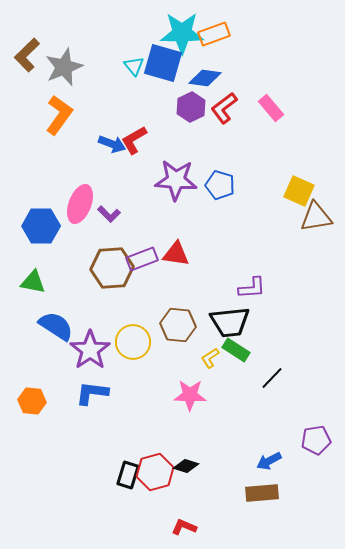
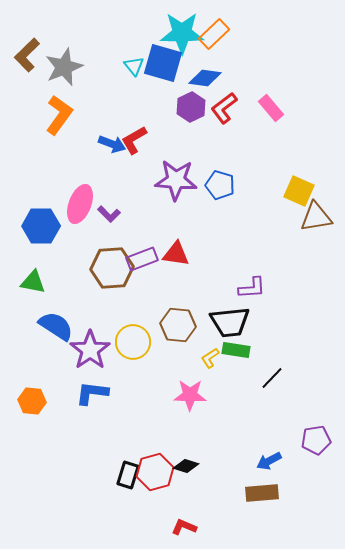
orange rectangle at (214, 34): rotated 24 degrees counterclockwise
green rectangle at (236, 350): rotated 24 degrees counterclockwise
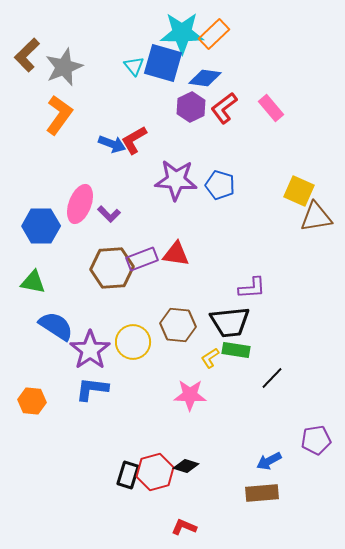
blue L-shape at (92, 393): moved 4 px up
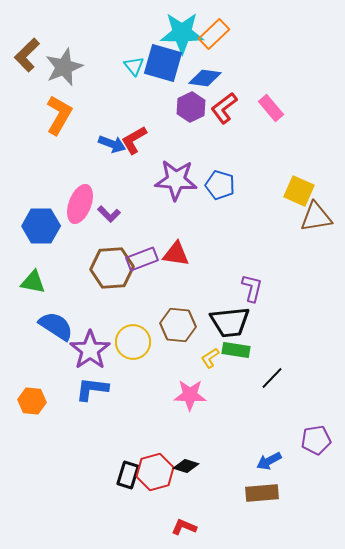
orange L-shape at (59, 115): rotated 6 degrees counterclockwise
purple L-shape at (252, 288): rotated 72 degrees counterclockwise
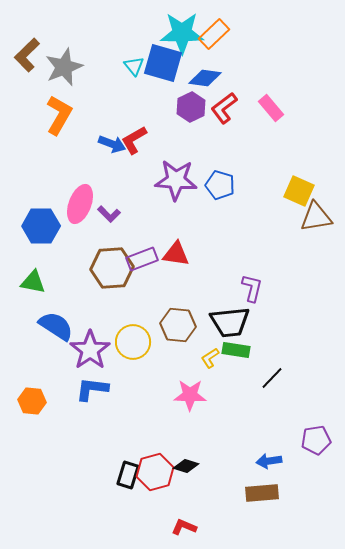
blue arrow at (269, 461): rotated 20 degrees clockwise
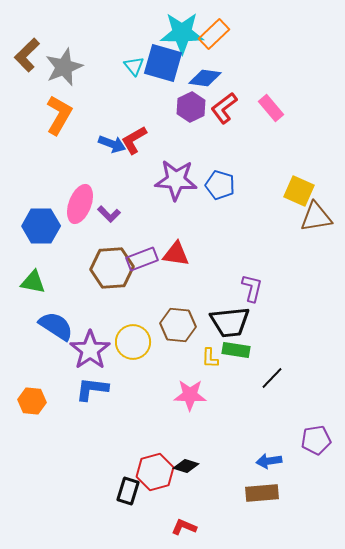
yellow L-shape at (210, 358): rotated 55 degrees counterclockwise
black rectangle at (128, 475): moved 16 px down
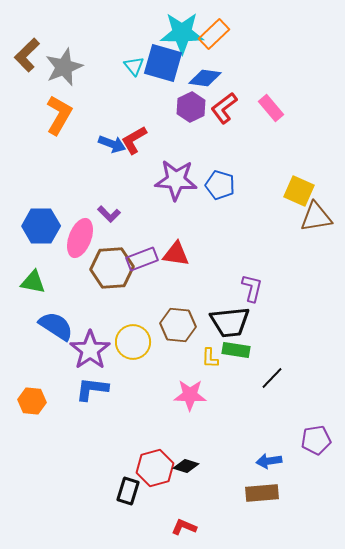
pink ellipse at (80, 204): moved 34 px down
red hexagon at (155, 472): moved 4 px up
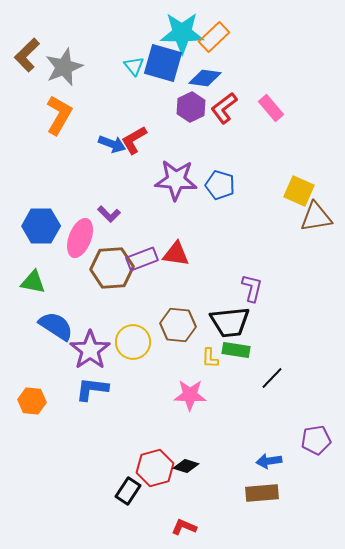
orange rectangle at (214, 34): moved 3 px down
black rectangle at (128, 491): rotated 16 degrees clockwise
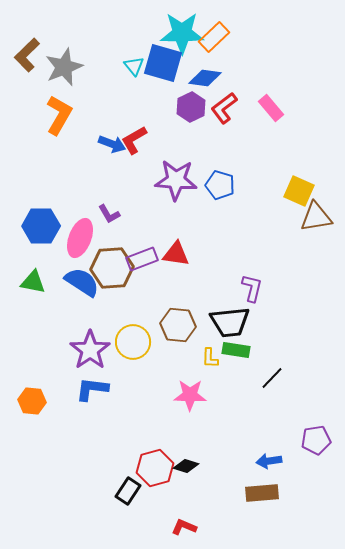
purple L-shape at (109, 214): rotated 15 degrees clockwise
blue semicircle at (56, 326): moved 26 px right, 44 px up
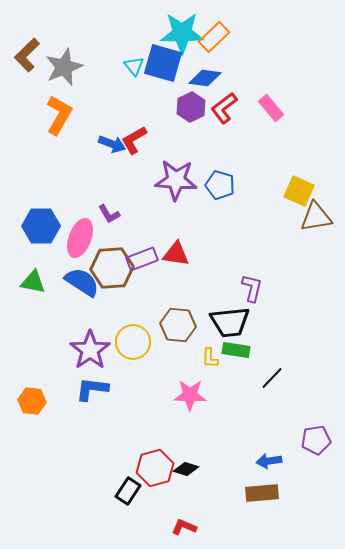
black diamond at (186, 466): moved 3 px down
